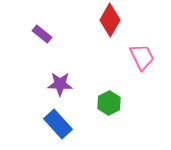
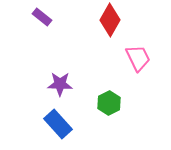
purple rectangle: moved 17 px up
pink trapezoid: moved 4 px left, 1 px down
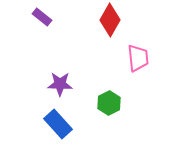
pink trapezoid: rotated 20 degrees clockwise
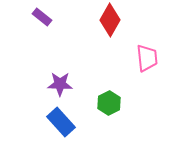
pink trapezoid: moved 9 px right
blue rectangle: moved 3 px right, 2 px up
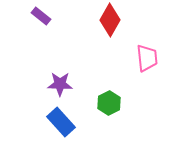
purple rectangle: moved 1 px left, 1 px up
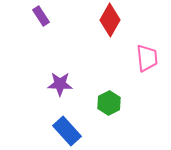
purple rectangle: rotated 18 degrees clockwise
blue rectangle: moved 6 px right, 9 px down
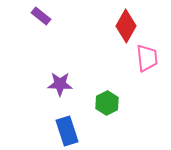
purple rectangle: rotated 18 degrees counterclockwise
red diamond: moved 16 px right, 6 px down
green hexagon: moved 2 px left
blue rectangle: rotated 24 degrees clockwise
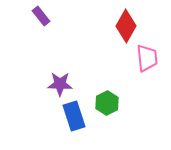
purple rectangle: rotated 12 degrees clockwise
blue rectangle: moved 7 px right, 15 px up
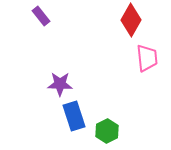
red diamond: moved 5 px right, 6 px up
green hexagon: moved 28 px down
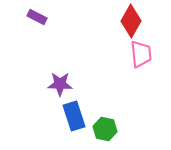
purple rectangle: moved 4 px left, 1 px down; rotated 24 degrees counterclockwise
red diamond: moved 1 px down
pink trapezoid: moved 6 px left, 4 px up
green hexagon: moved 2 px left, 2 px up; rotated 20 degrees counterclockwise
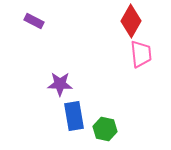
purple rectangle: moved 3 px left, 4 px down
blue rectangle: rotated 8 degrees clockwise
